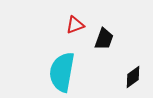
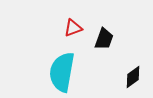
red triangle: moved 2 px left, 3 px down
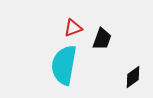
black trapezoid: moved 2 px left
cyan semicircle: moved 2 px right, 7 px up
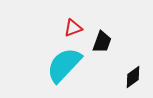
black trapezoid: moved 3 px down
cyan semicircle: rotated 33 degrees clockwise
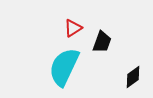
red triangle: rotated 12 degrees counterclockwise
cyan semicircle: moved 2 px down; rotated 18 degrees counterclockwise
